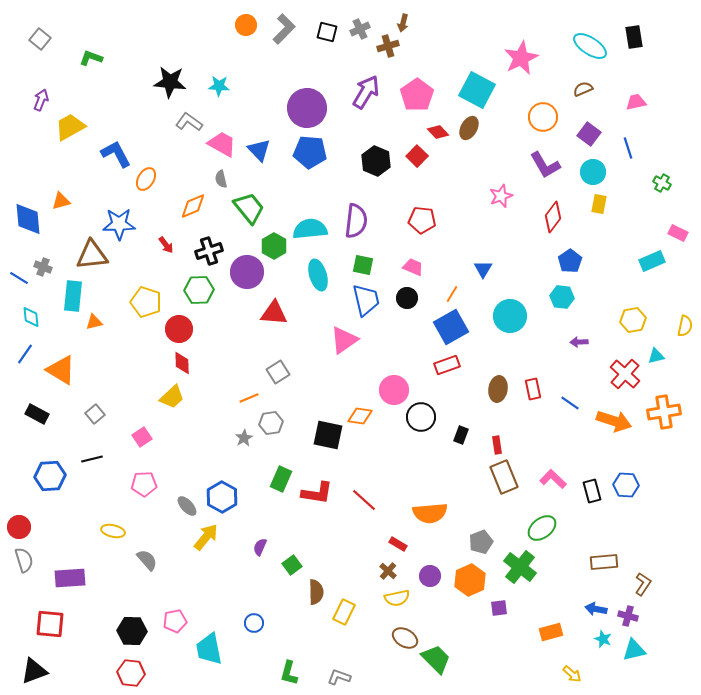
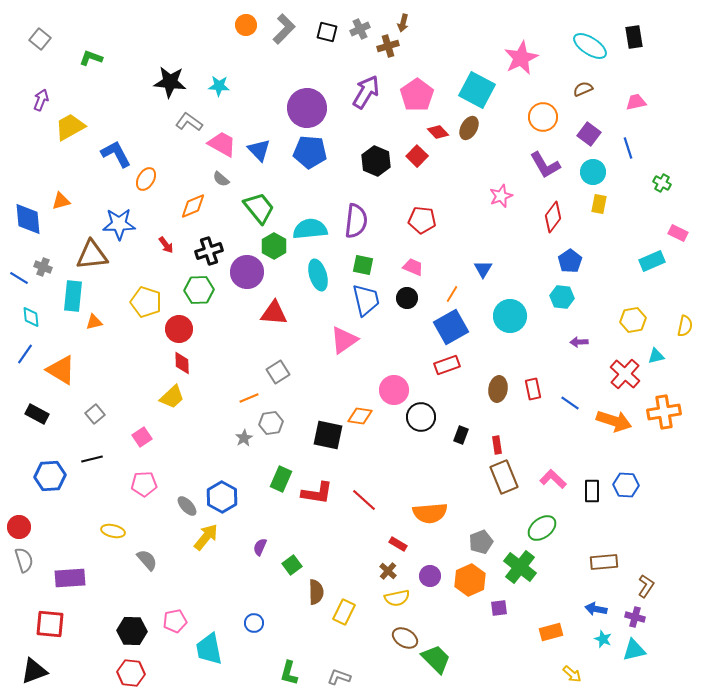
gray semicircle at (221, 179): rotated 36 degrees counterclockwise
green trapezoid at (249, 208): moved 10 px right
black rectangle at (592, 491): rotated 15 degrees clockwise
brown L-shape at (643, 584): moved 3 px right, 2 px down
purple cross at (628, 616): moved 7 px right, 1 px down
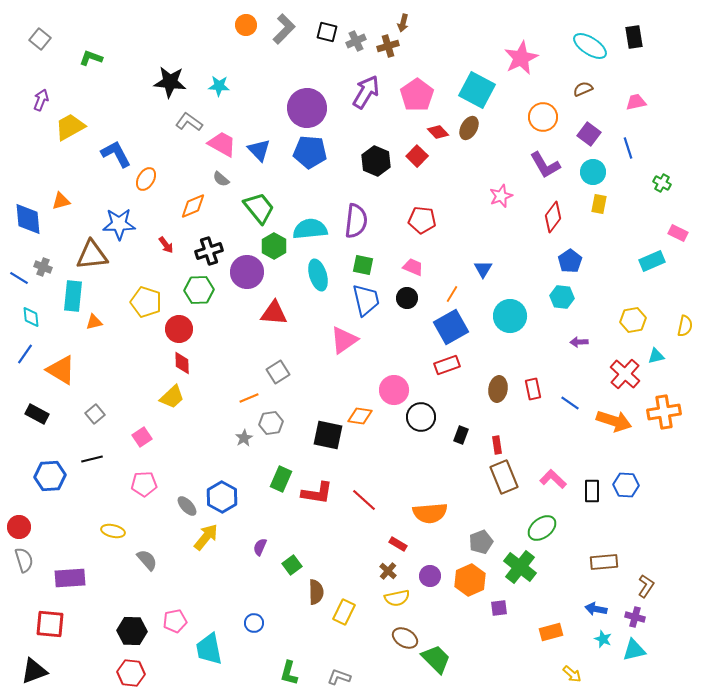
gray cross at (360, 29): moved 4 px left, 12 px down
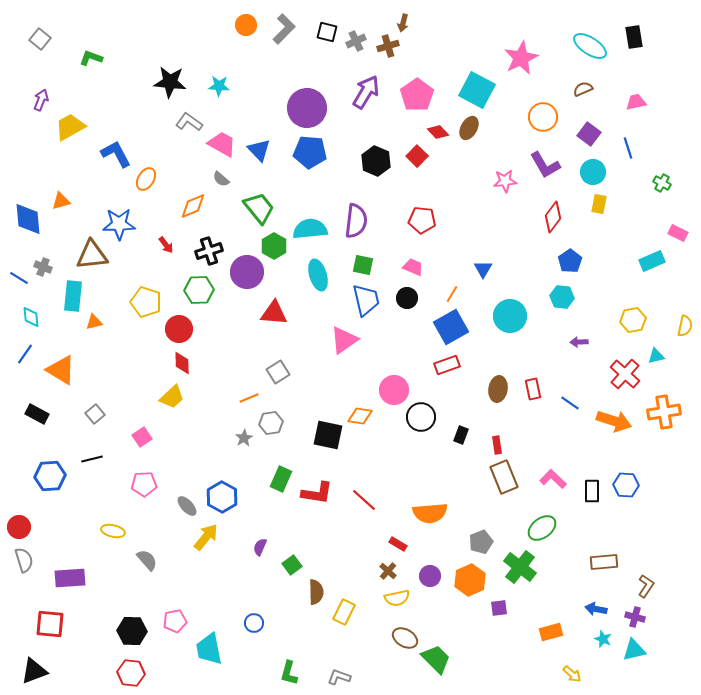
pink star at (501, 196): moved 4 px right, 15 px up; rotated 15 degrees clockwise
